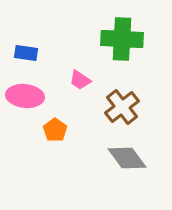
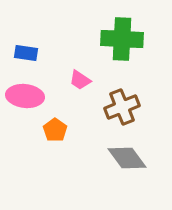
brown cross: rotated 16 degrees clockwise
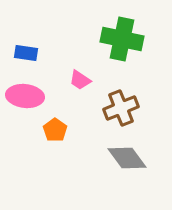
green cross: rotated 9 degrees clockwise
brown cross: moved 1 px left, 1 px down
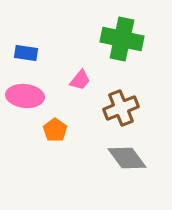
pink trapezoid: rotated 85 degrees counterclockwise
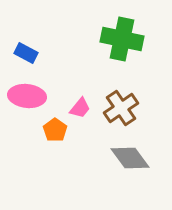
blue rectangle: rotated 20 degrees clockwise
pink trapezoid: moved 28 px down
pink ellipse: moved 2 px right
brown cross: rotated 12 degrees counterclockwise
gray diamond: moved 3 px right
